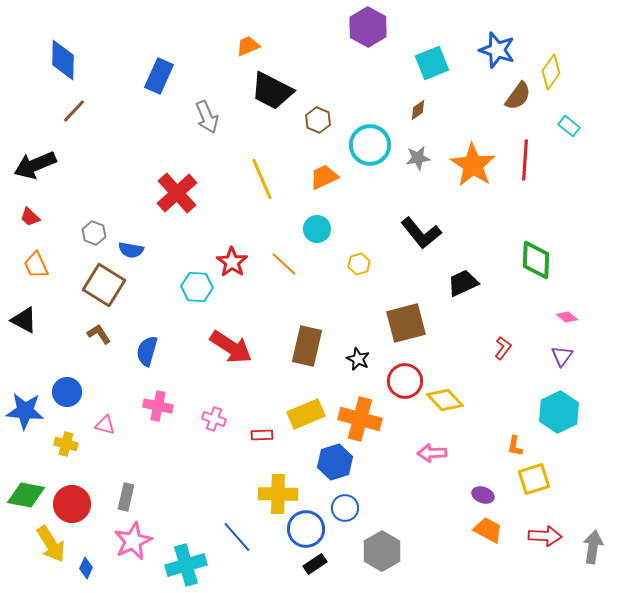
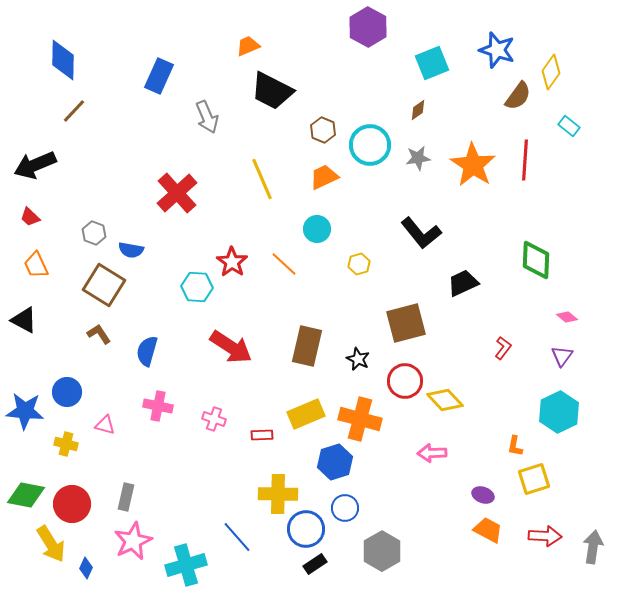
brown hexagon at (318, 120): moved 5 px right, 10 px down
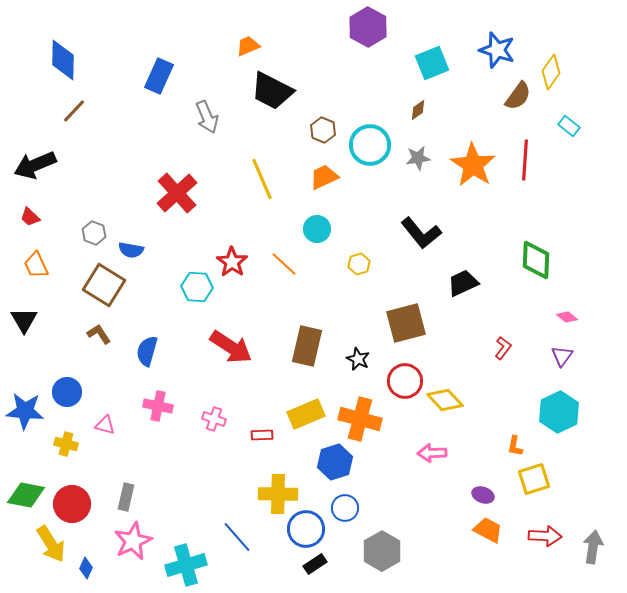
black triangle at (24, 320): rotated 32 degrees clockwise
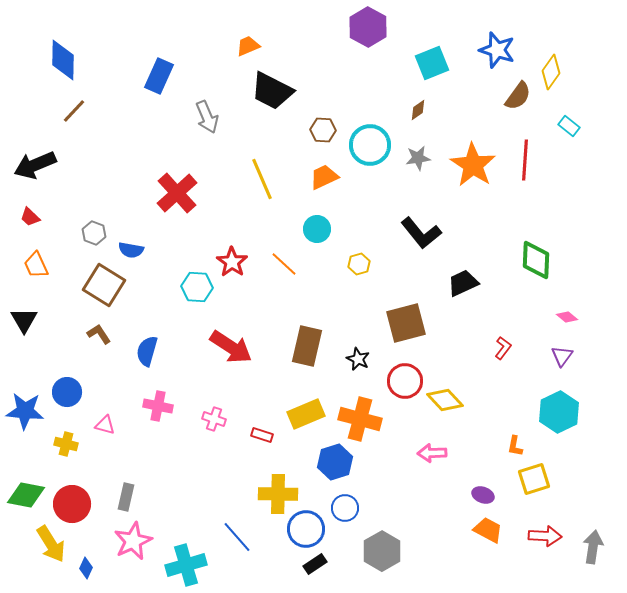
brown hexagon at (323, 130): rotated 20 degrees counterclockwise
red rectangle at (262, 435): rotated 20 degrees clockwise
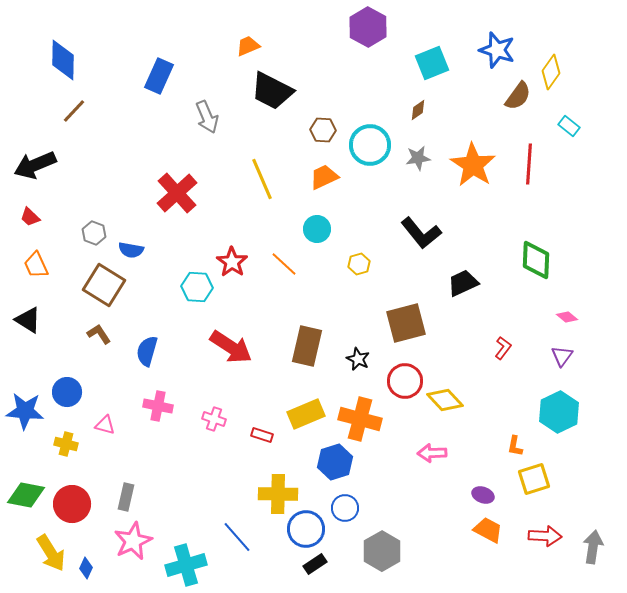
red line at (525, 160): moved 4 px right, 4 px down
black triangle at (24, 320): moved 4 px right; rotated 28 degrees counterclockwise
yellow arrow at (51, 544): moved 9 px down
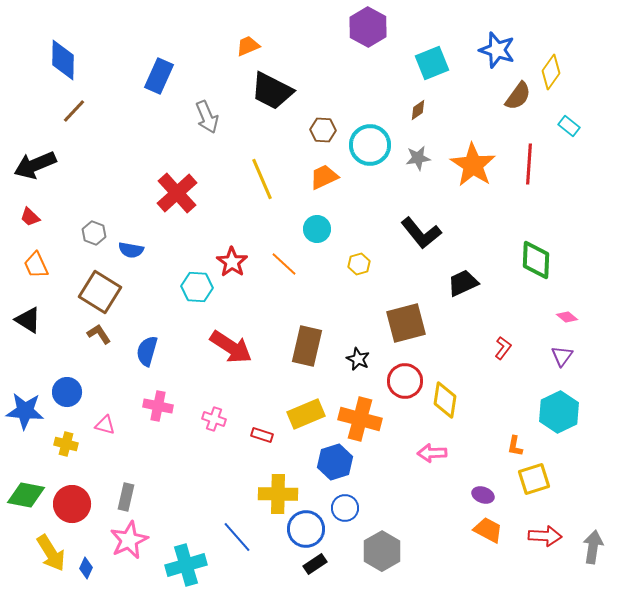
brown square at (104, 285): moved 4 px left, 7 px down
yellow diamond at (445, 400): rotated 51 degrees clockwise
pink star at (133, 541): moved 4 px left, 1 px up
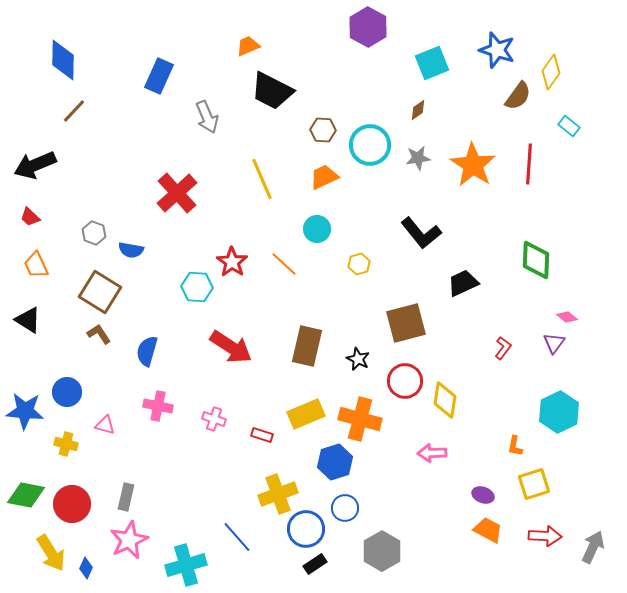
purple triangle at (562, 356): moved 8 px left, 13 px up
yellow square at (534, 479): moved 5 px down
yellow cross at (278, 494): rotated 21 degrees counterclockwise
gray arrow at (593, 547): rotated 16 degrees clockwise
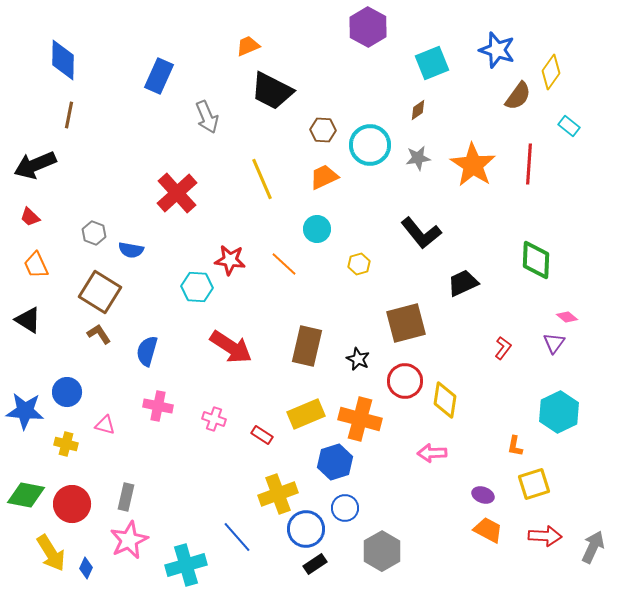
brown line at (74, 111): moved 5 px left, 4 px down; rotated 32 degrees counterclockwise
red star at (232, 262): moved 2 px left, 2 px up; rotated 28 degrees counterclockwise
red rectangle at (262, 435): rotated 15 degrees clockwise
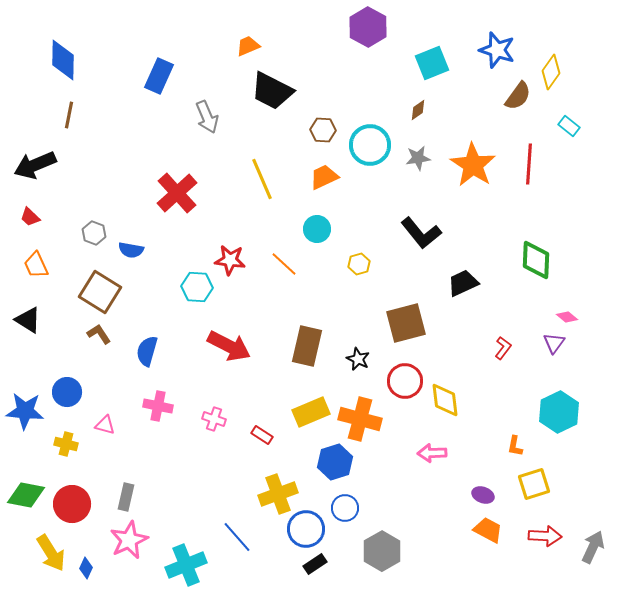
red arrow at (231, 347): moved 2 px left, 1 px up; rotated 6 degrees counterclockwise
yellow diamond at (445, 400): rotated 15 degrees counterclockwise
yellow rectangle at (306, 414): moved 5 px right, 2 px up
cyan cross at (186, 565): rotated 6 degrees counterclockwise
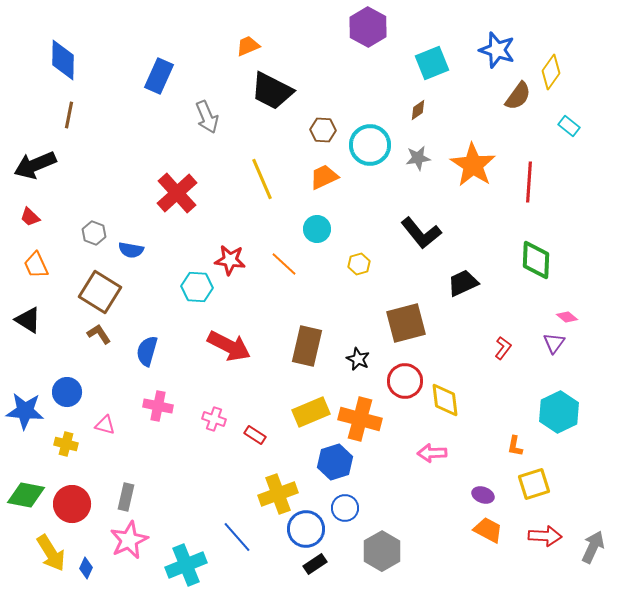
red line at (529, 164): moved 18 px down
red rectangle at (262, 435): moved 7 px left
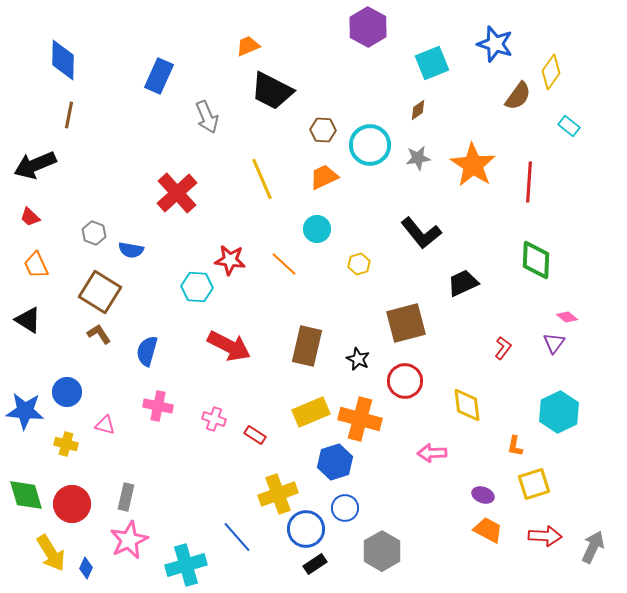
blue star at (497, 50): moved 2 px left, 6 px up
yellow diamond at (445, 400): moved 22 px right, 5 px down
green diamond at (26, 495): rotated 63 degrees clockwise
cyan cross at (186, 565): rotated 6 degrees clockwise
